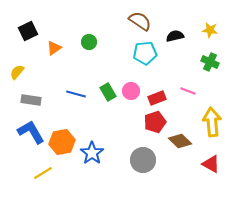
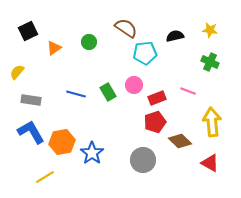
brown semicircle: moved 14 px left, 7 px down
pink circle: moved 3 px right, 6 px up
red triangle: moved 1 px left, 1 px up
yellow line: moved 2 px right, 4 px down
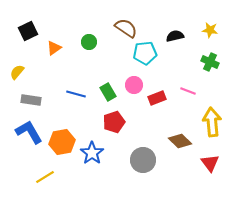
red pentagon: moved 41 px left
blue L-shape: moved 2 px left
red triangle: rotated 24 degrees clockwise
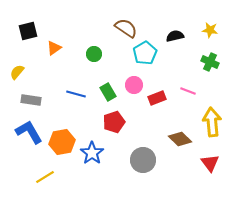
black square: rotated 12 degrees clockwise
green circle: moved 5 px right, 12 px down
cyan pentagon: rotated 25 degrees counterclockwise
brown diamond: moved 2 px up
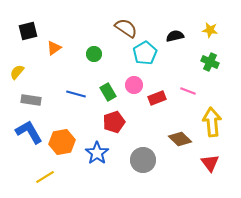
blue star: moved 5 px right
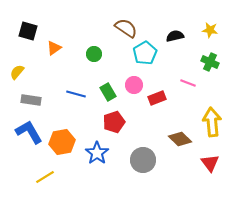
black square: rotated 30 degrees clockwise
pink line: moved 8 px up
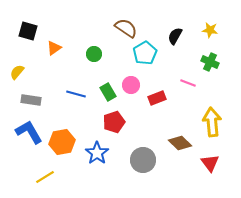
black semicircle: rotated 48 degrees counterclockwise
pink circle: moved 3 px left
brown diamond: moved 4 px down
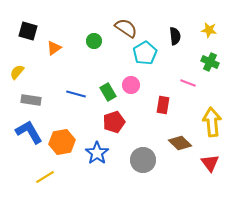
yellow star: moved 1 px left
black semicircle: rotated 144 degrees clockwise
green circle: moved 13 px up
red rectangle: moved 6 px right, 7 px down; rotated 60 degrees counterclockwise
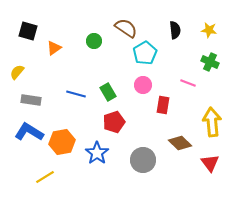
black semicircle: moved 6 px up
pink circle: moved 12 px right
blue L-shape: rotated 28 degrees counterclockwise
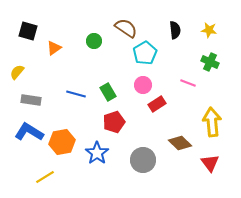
red rectangle: moved 6 px left, 1 px up; rotated 48 degrees clockwise
